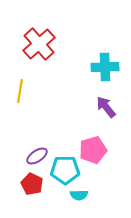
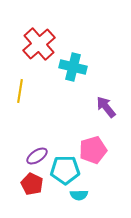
cyan cross: moved 32 px left; rotated 16 degrees clockwise
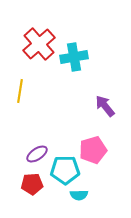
cyan cross: moved 1 px right, 10 px up; rotated 24 degrees counterclockwise
purple arrow: moved 1 px left, 1 px up
purple ellipse: moved 2 px up
red pentagon: rotated 30 degrees counterclockwise
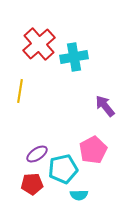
pink pentagon: rotated 12 degrees counterclockwise
cyan pentagon: moved 2 px left, 1 px up; rotated 12 degrees counterclockwise
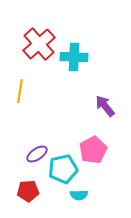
cyan cross: rotated 12 degrees clockwise
red pentagon: moved 4 px left, 7 px down
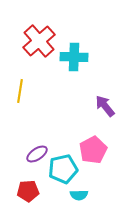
red cross: moved 3 px up
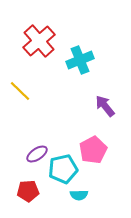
cyan cross: moved 6 px right, 3 px down; rotated 24 degrees counterclockwise
yellow line: rotated 55 degrees counterclockwise
